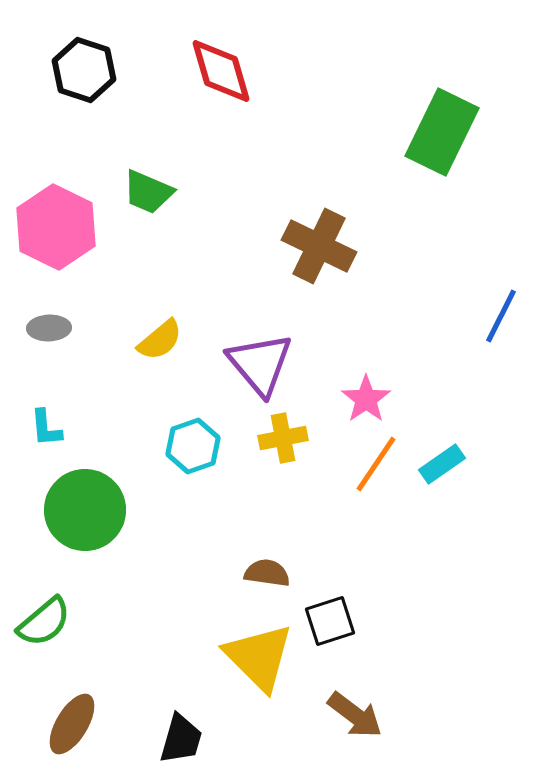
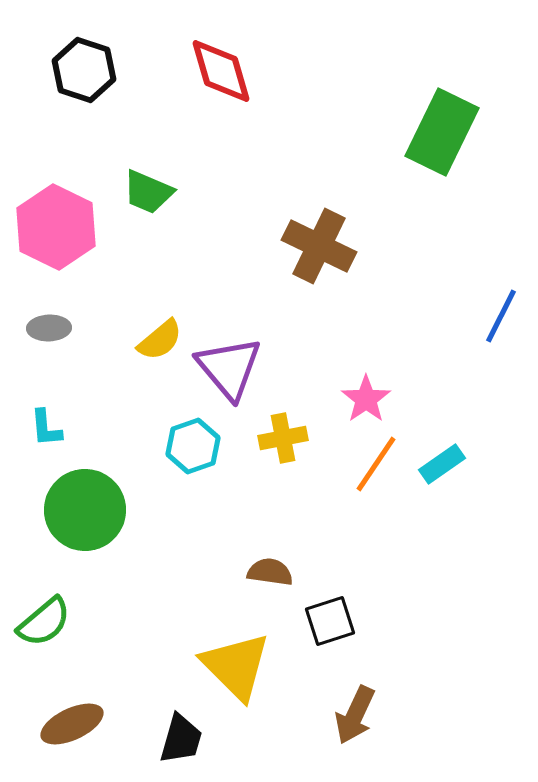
purple triangle: moved 31 px left, 4 px down
brown semicircle: moved 3 px right, 1 px up
yellow triangle: moved 23 px left, 9 px down
brown arrow: rotated 78 degrees clockwise
brown ellipse: rotated 34 degrees clockwise
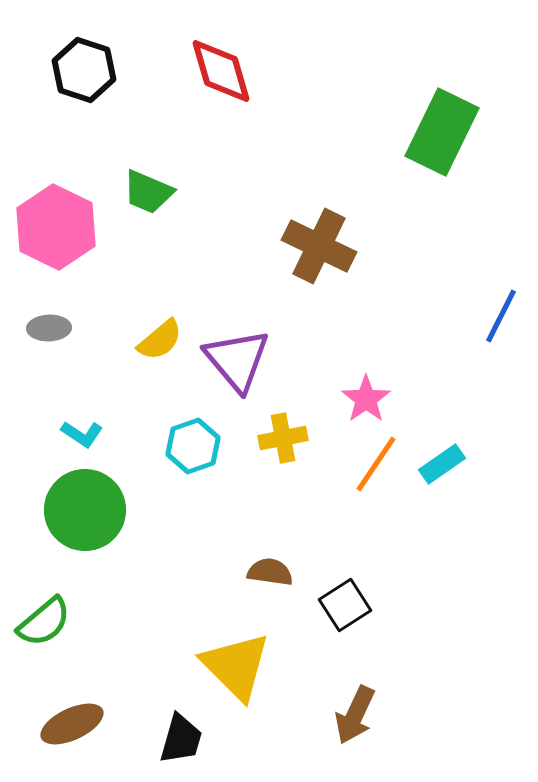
purple triangle: moved 8 px right, 8 px up
cyan L-shape: moved 36 px right, 6 px down; rotated 51 degrees counterclockwise
black square: moved 15 px right, 16 px up; rotated 15 degrees counterclockwise
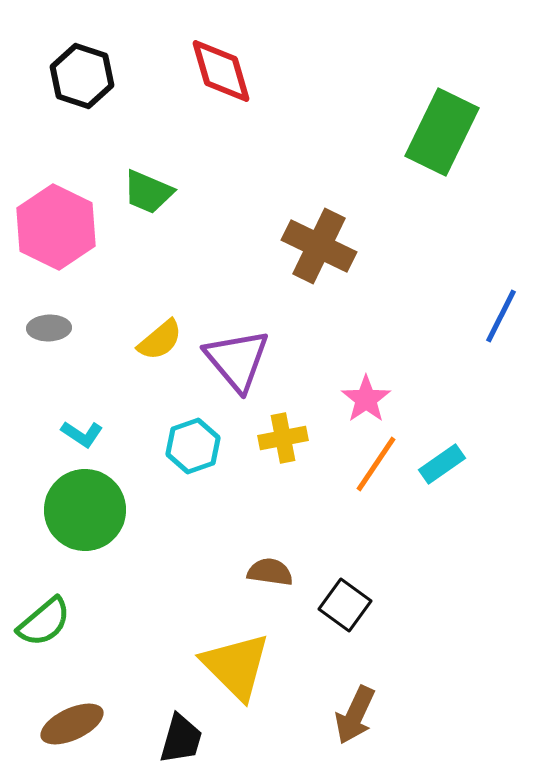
black hexagon: moved 2 px left, 6 px down
black square: rotated 21 degrees counterclockwise
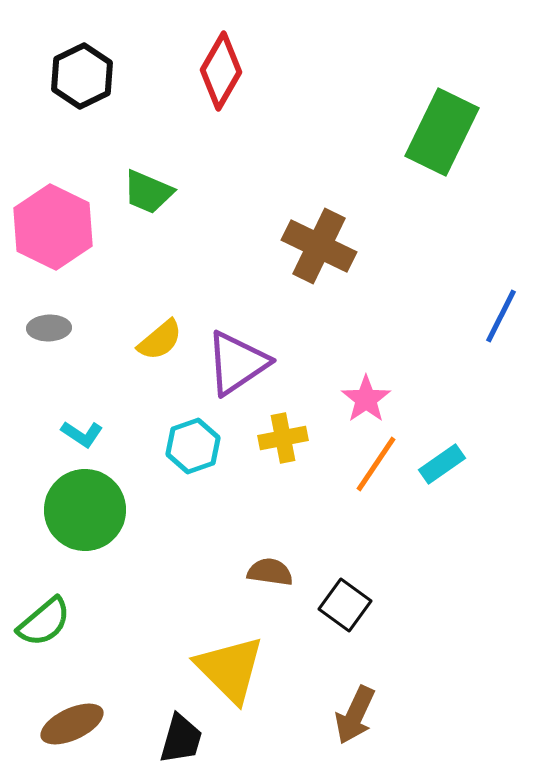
red diamond: rotated 46 degrees clockwise
black hexagon: rotated 16 degrees clockwise
pink hexagon: moved 3 px left
purple triangle: moved 3 px down; rotated 36 degrees clockwise
yellow triangle: moved 6 px left, 3 px down
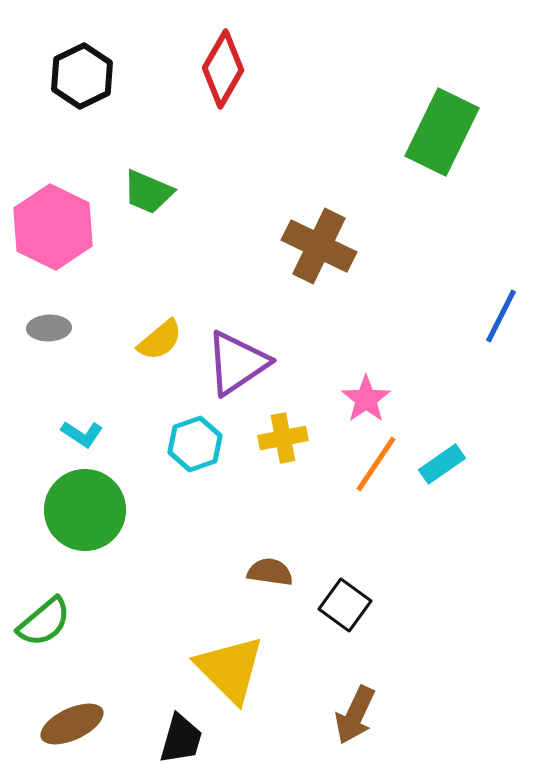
red diamond: moved 2 px right, 2 px up
cyan hexagon: moved 2 px right, 2 px up
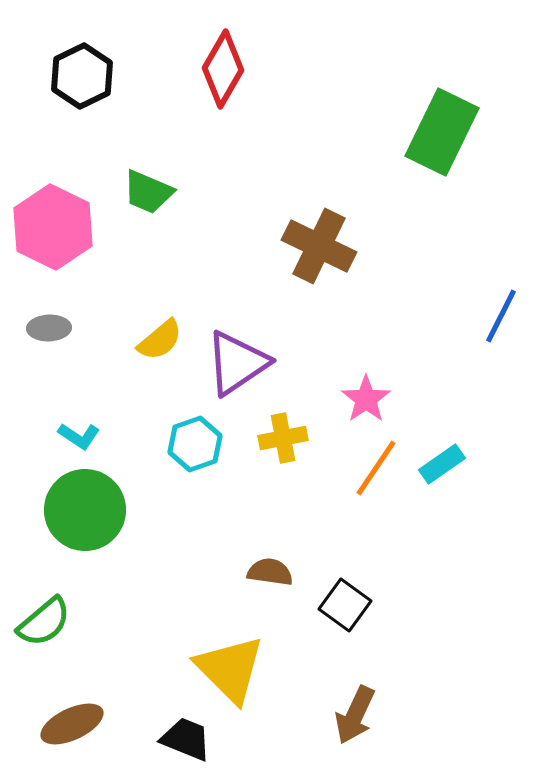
cyan L-shape: moved 3 px left, 2 px down
orange line: moved 4 px down
black trapezoid: moved 5 px right; rotated 84 degrees counterclockwise
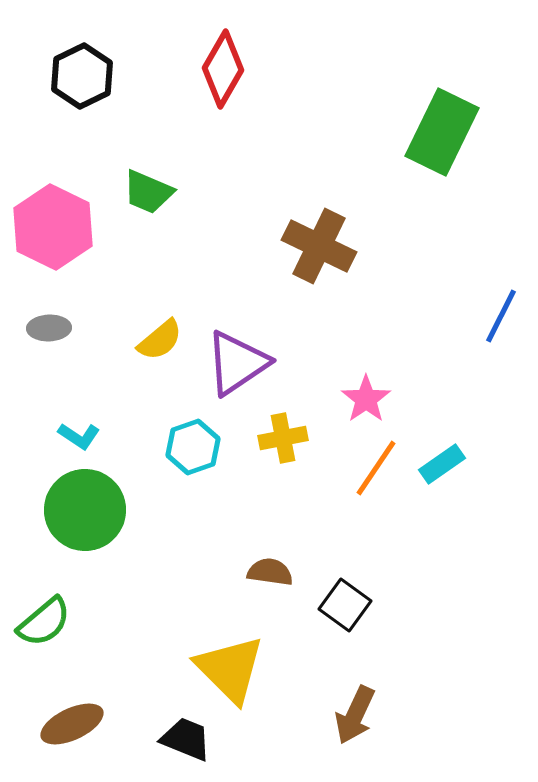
cyan hexagon: moved 2 px left, 3 px down
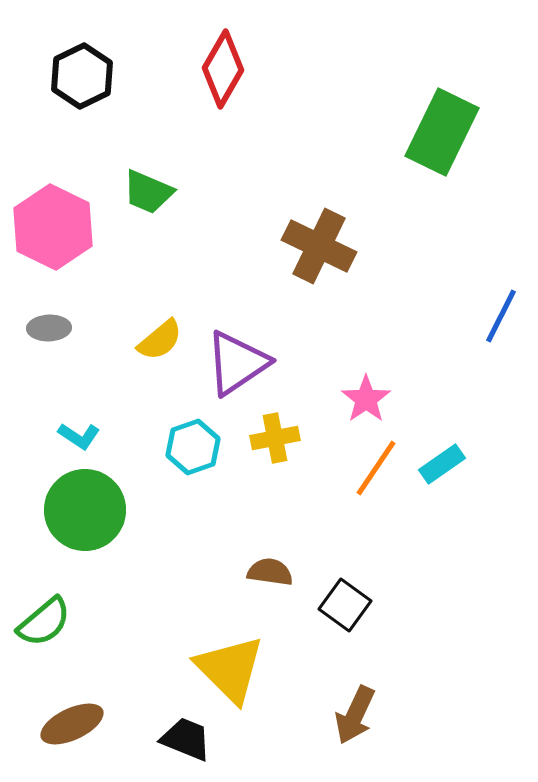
yellow cross: moved 8 px left
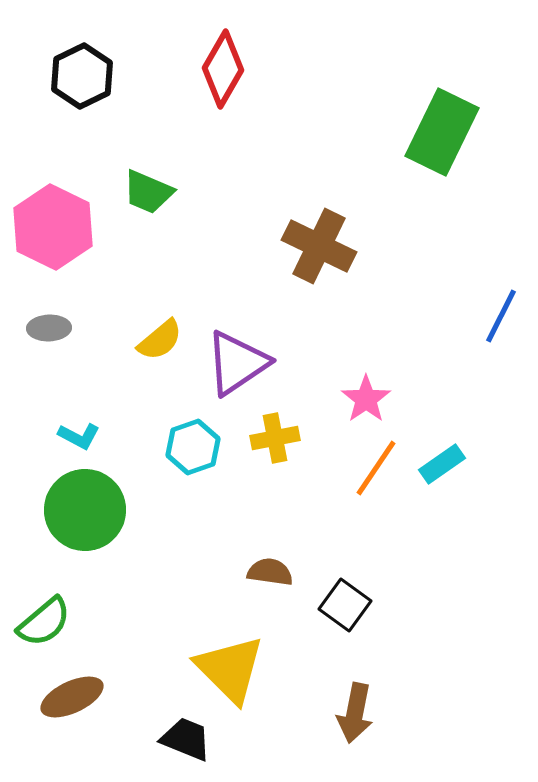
cyan L-shape: rotated 6 degrees counterclockwise
brown arrow: moved 2 px up; rotated 14 degrees counterclockwise
brown ellipse: moved 27 px up
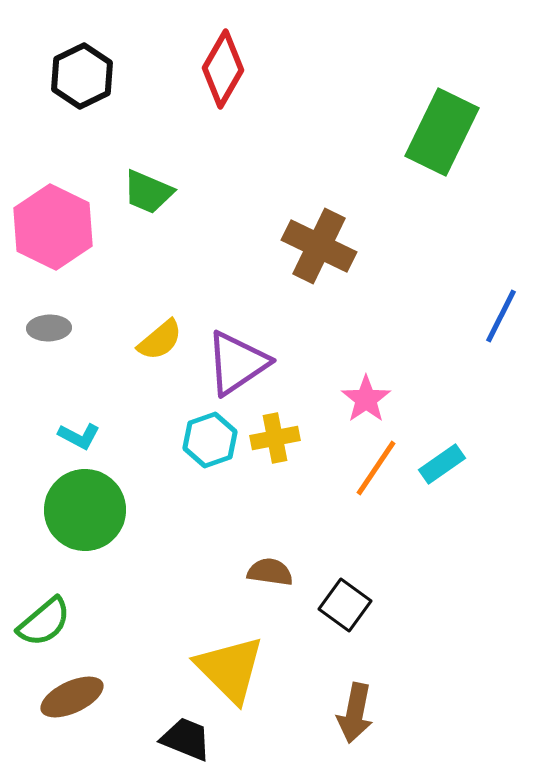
cyan hexagon: moved 17 px right, 7 px up
